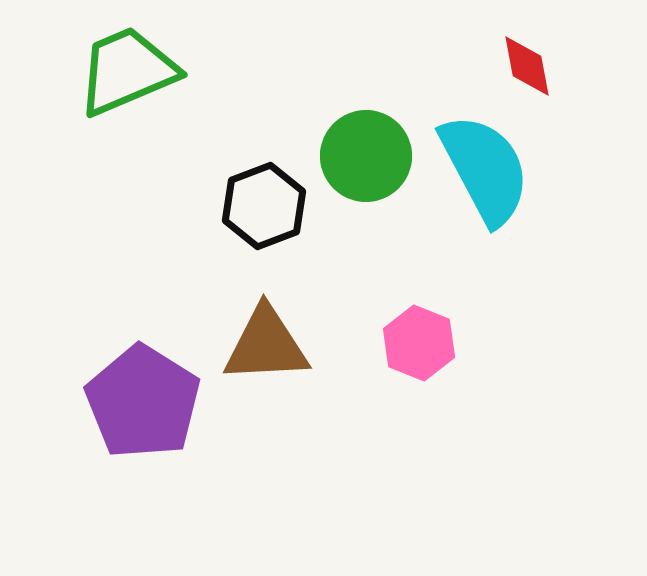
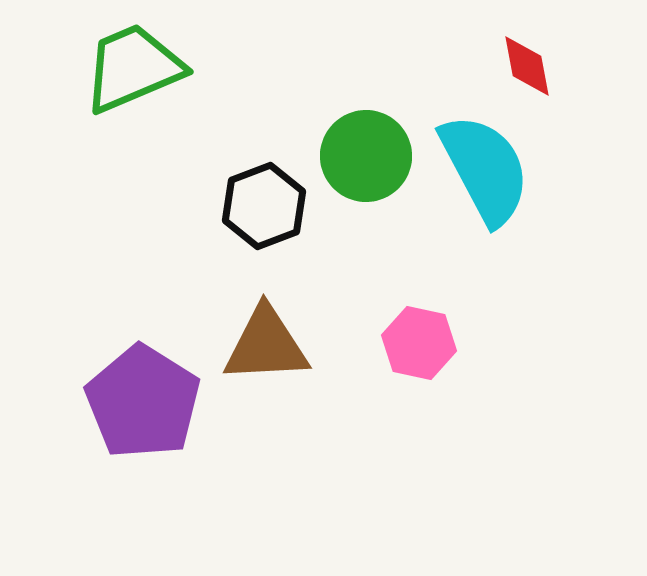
green trapezoid: moved 6 px right, 3 px up
pink hexagon: rotated 10 degrees counterclockwise
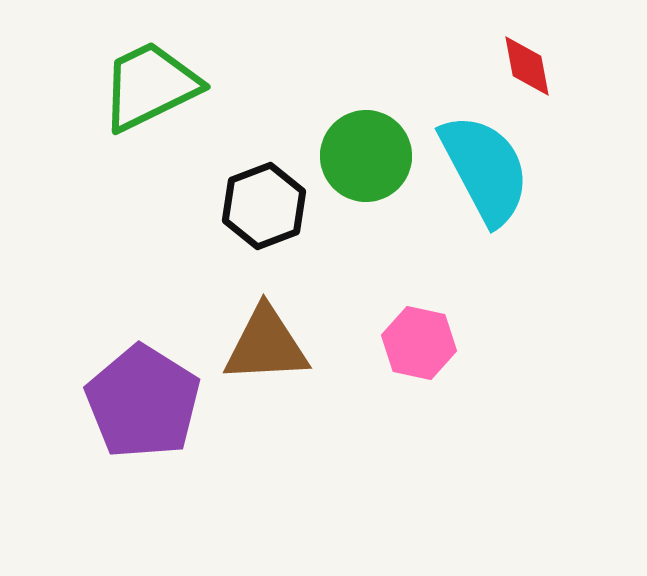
green trapezoid: moved 17 px right, 18 px down; rotated 3 degrees counterclockwise
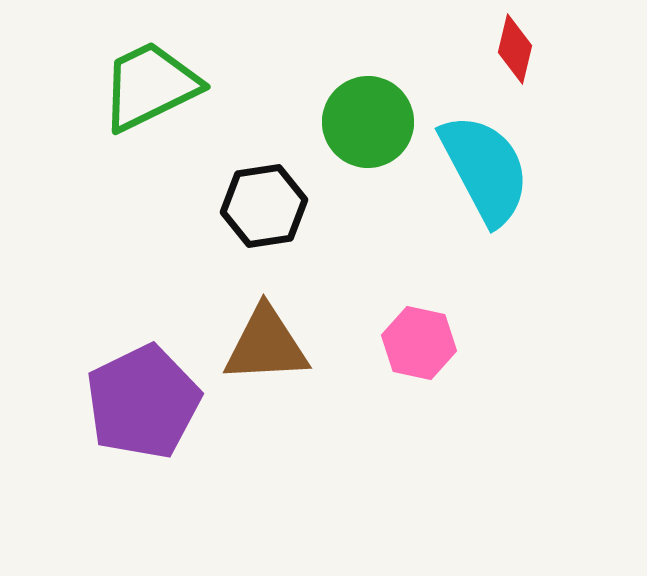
red diamond: moved 12 px left, 17 px up; rotated 24 degrees clockwise
green circle: moved 2 px right, 34 px up
black hexagon: rotated 12 degrees clockwise
purple pentagon: rotated 14 degrees clockwise
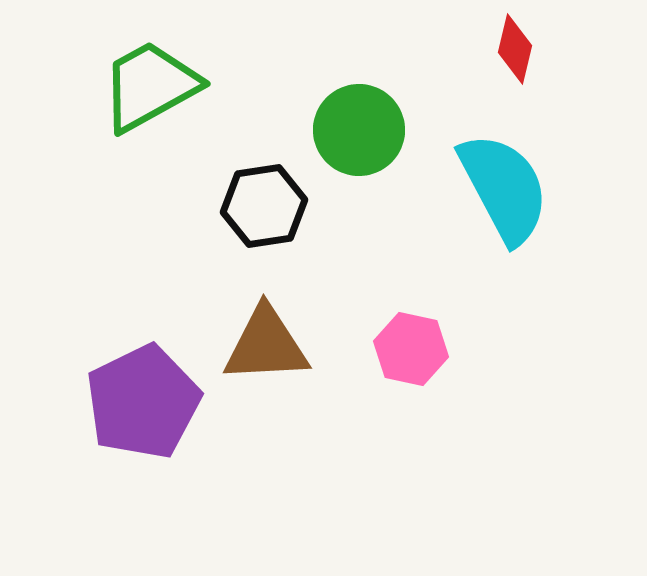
green trapezoid: rotated 3 degrees counterclockwise
green circle: moved 9 px left, 8 px down
cyan semicircle: moved 19 px right, 19 px down
pink hexagon: moved 8 px left, 6 px down
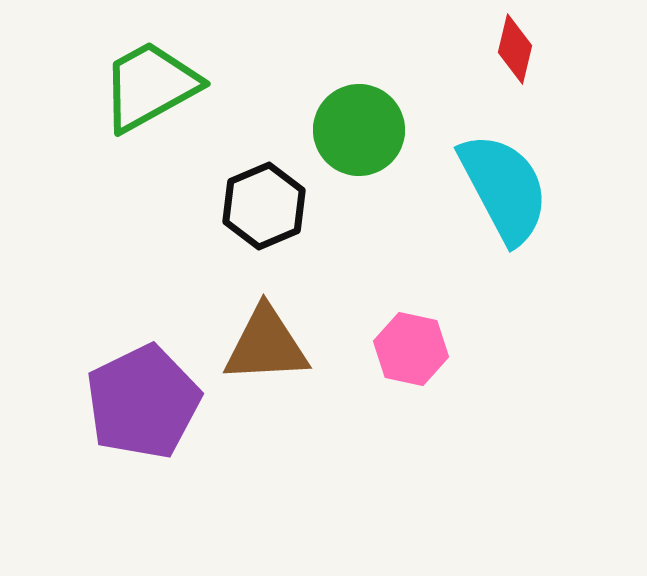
black hexagon: rotated 14 degrees counterclockwise
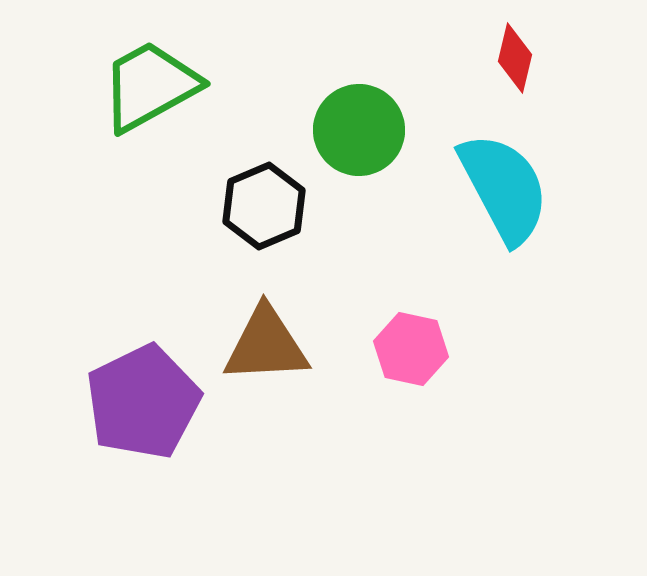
red diamond: moved 9 px down
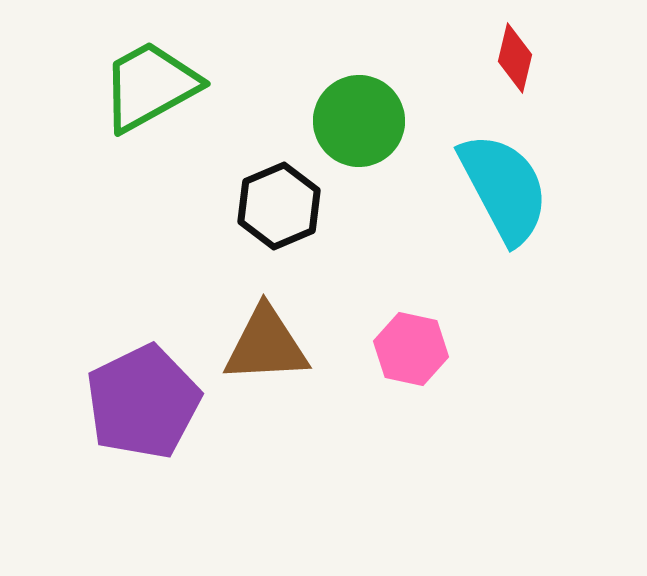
green circle: moved 9 px up
black hexagon: moved 15 px right
